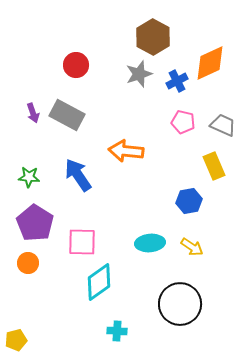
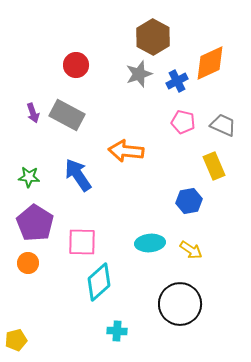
yellow arrow: moved 1 px left, 3 px down
cyan diamond: rotated 6 degrees counterclockwise
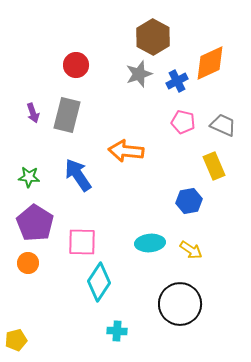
gray rectangle: rotated 76 degrees clockwise
cyan diamond: rotated 15 degrees counterclockwise
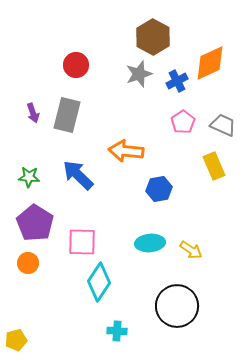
pink pentagon: rotated 25 degrees clockwise
blue arrow: rotated 12 degrees counterclockwise
blue hexagon: moved 30 px left, 12 px up
black circle: moved 3 px left, 2 px down
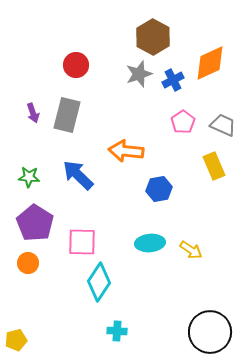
blue cross: moved 4 px left, 1 px up
black circle: moved 33 px right, 26 px down
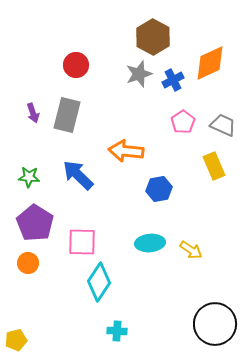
black circle: moved 5 px right, 8 px up
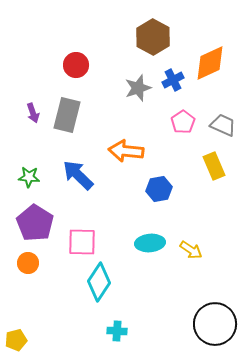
gray star: moved 1 px left, 14 px down
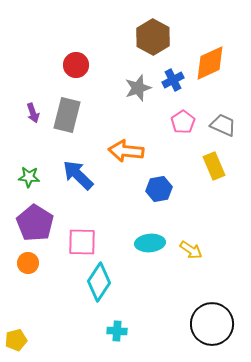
black circle: moved 3 px left
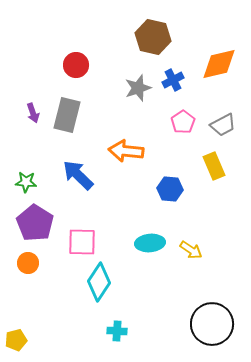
brown hexagon: rotated 16 degrees counterclockwise
orange diamond: moved 9 px right, 1 px down; rotated 12 degrees clockwise
gray trapezoid: rotated 128 degrees clockwise
green star: moved 3 px left, 5 px down
blue hexagon: moved 11 px right; rotated 15 degrees clockwise
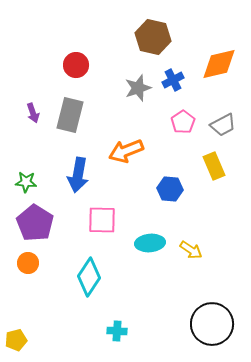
gray rectangle: moved 3 px right
orange arrow: rotated 28 degrees counterclockwise
blue arrow: rotated 124 degrees counterclockwise
pink square: moved 20 px right, 22 px up
cyan diamond: moved 10 px left, 5 px up
